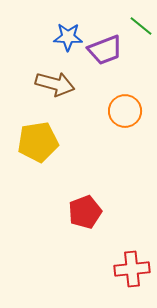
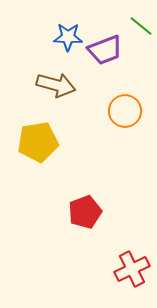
brown arrow: moved 1 px right, 1 px down
red cross: rotated 20 degrees counterclockwise
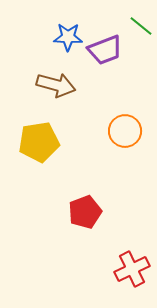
orange circle: moved 20 px down
yellow pentagon: moved 1 px right
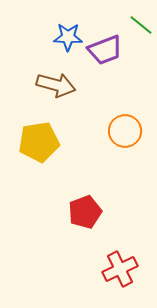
green line: moved 1 px up
red cross: moved 12 px left
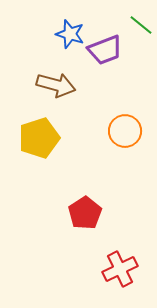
blue star: moved 2 px right, 3 px up; rotated 16 degrees clockwise
yellow pentagon: moved 4 px up; rotated 9 degrees counterclockwise
red pentagon: moved 1 px down; rotated 12 degrees counterclockwise
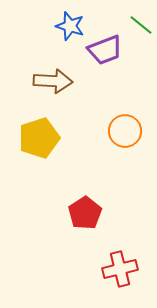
blue star: moved 8 px up
brown arrow: moved 3 px left, 4 px up; rotated 12 degrees counterclockwise
red cross: rotated 12 degrees clockwise
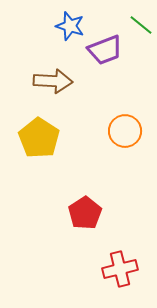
yellow pentagon: rotated 21 degrees counterclockwise
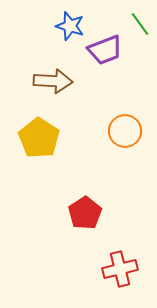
green line: moved 1 px left, 1 px up; rotated 15 degrees clockwise
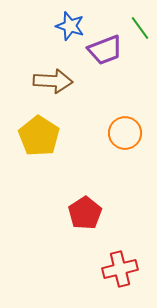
green line: moved 4 px down
orange circle: moved 2 px down
yellow pentagon: moved 2 px up
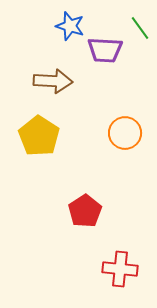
purple trapezoid: rotated 24 degrees clockwise
red pentagon: moved 2 px up
red cross: rotated 20 degrees clockwise
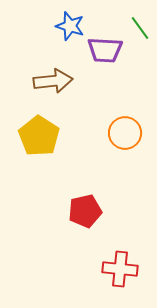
brown arrow: rotated 9 degrees counterclockwise
red pentagon: rotated 20 degrees clockwise
